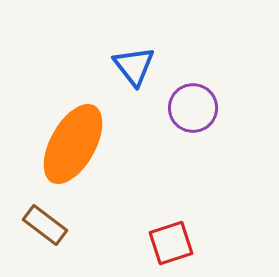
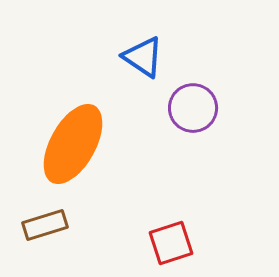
blue triangle: moved 9 px right, 9 px up; rotated 18 degrees counterclockwise
brown rectangle: rotated 54 degrees counterclockwise
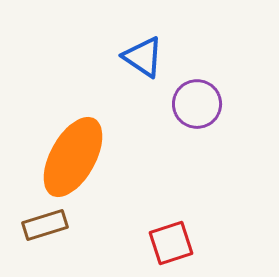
purple circle: moved 4 px right, 4 px up
orange ellipse: moved 13 px down
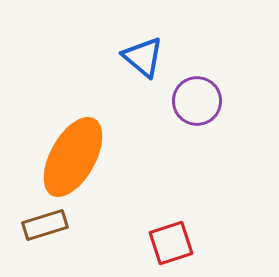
blue triangle: rotated 6 degrees clockwise
purple circle: moved 3 px up
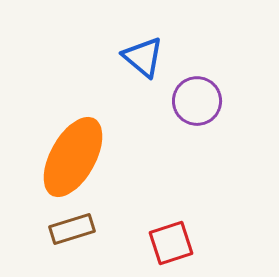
brown rectangle: moved 27 px right, 4 px down
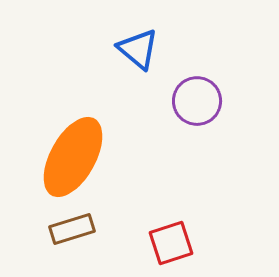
blue triangle: moved 5 px left, 8 px up
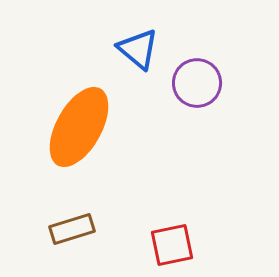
purple circle: moved 18 px up
orange ellipse: moved 6 px right, 30 px up
red square: moved 1 px right, 2 px down; rotated 6 degrees clockwise
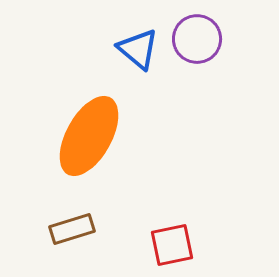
purple circle: moved 44 px up
orange ellipse: moved 10 px right, 9 px down
